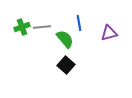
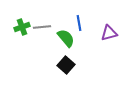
green semicircle: moved 1 px right, 1 px up
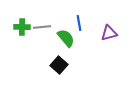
green cross: rotated 21 degrees clockwise
black square: moved 7 px left
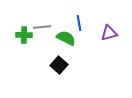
green cross: moved 2 px right, 8 px down
green semicircle: rotated 24 degrees counterclockwise
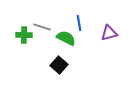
gray line: rotated 24 degrees clockwise
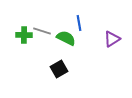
gray line: moved 4 px down
purple triangle: moved 3 px right, 6 px down; rotated 18 degrees counterclockwise
black square: moved 4 px down; rotated 18 degrees clockwise
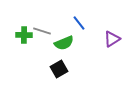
blue line: rotated 28 degrees counterclockwise
green semicircle: moved 2 px left, 5 px down; rotated 132 degrees clockwise
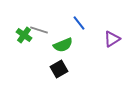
gray line: moved 3 px left, 1 px up
green cross: rotated 35 degrees clockwise
green semicircle: moved 1 px left, 2 px down
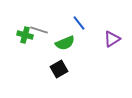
green cross: moved 1 px right; rotated 21 degrees counterclockwise
green semicircle: moved 2 px right, 2 px up
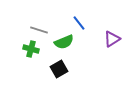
green cross: moved 6 px right, 14 px down
green semicircle: moved 1 px left, 1 px up
